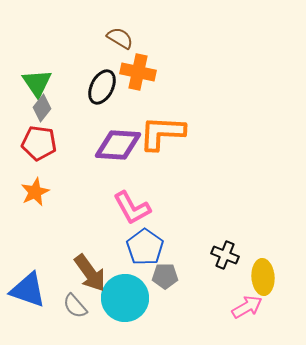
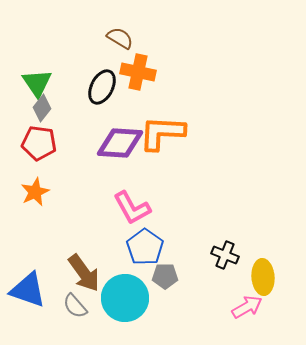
purple diamond: moved 2 px right, 2 px up
brown arrow: moved 6 px left
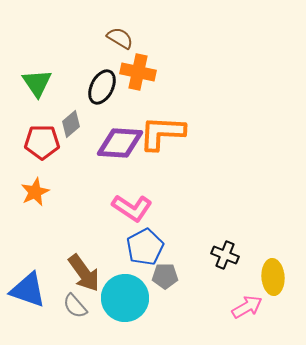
gray diamond: moved 29 px right, 16 px down; rotated 12 degrees clockwise
red pentagon: moved 3 px right, 1 px up; rotated 8 degrees counterclockwise
pink L-shape: rotated 27 degrees counterclockwise
blue pentagon: rotated 9 degrees clockwise
yellow ellipse: moved 10 px right
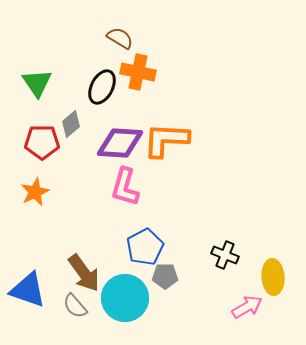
orange L-shape: moved 4 px right, 7 px down
pink L-shape: moved 7 px left, 21 px up; rotated 72 degrees clockwise
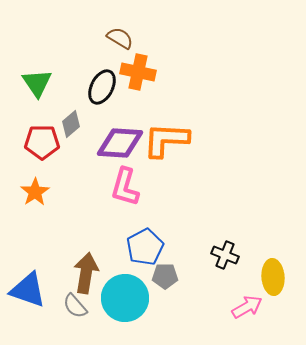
orange star: rotated 8 degrees counterclockwise
brown arrow: moved 2 px right; rotated 135 degrees counterclockwise
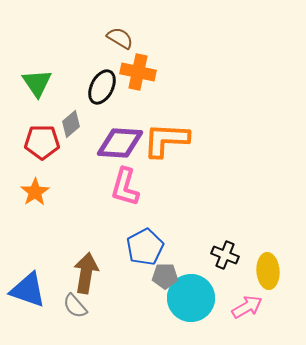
yellow ellipse: moved 5 px left, 6 px up
cyan circle: moved 66 px right
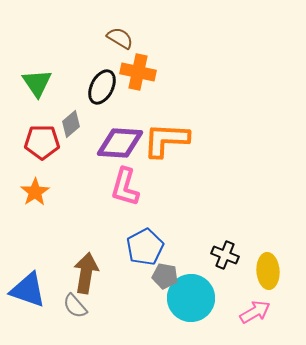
gray pentagon: rotated 10 degrees clockwise
pink arrow: moved 8 px right, 5 px down
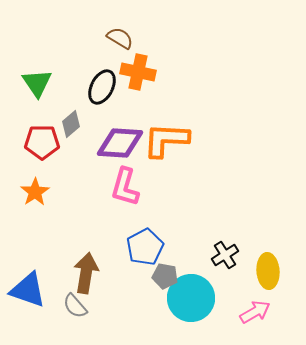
black cross: rotated 36 degrees clockwise
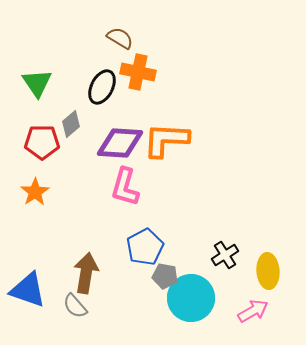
pink arrow: moved 2 px left, 1 px up
